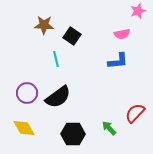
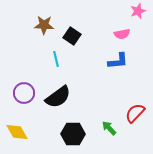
purple circle: moved 3 px left
yellow diamond: moved 7 px left, 4 px down
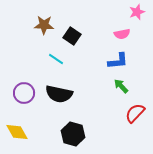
pink star: moved 1 px left, 1 px down
cyan line: rotated 42 degrees counterclockwise
black semicircle: moved 1 px right, 3 px up; rotated 48 degrees clockwise
green arrow: moved 12 px right, 42 px up
black hexagon: rotated 15 degrees clockwise
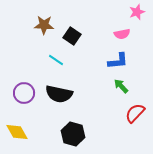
cyan line: moved 1 px down
